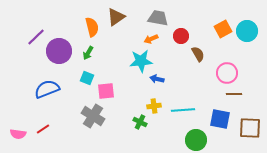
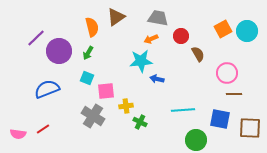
purple line: moved 1 px down
yellow cross: moved 28 px left
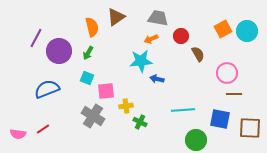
purple line: rotated 18 degrees counterclockwise
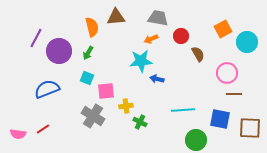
brown triangle: rotated 30 degrees clockwise
cyan circle: moved 11 px down
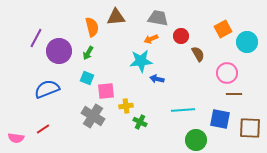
pink semicircle: moved 2 px left, 4 px down
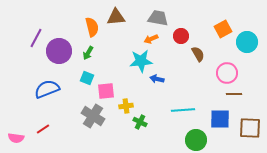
blue square: rotated 10 degrees counterclockwise
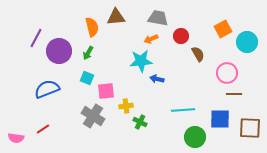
green circle: moved 1 px left, 3 px up
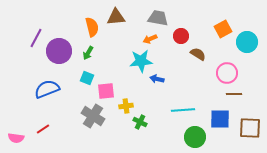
orange arrow: moved 1 px left
brown semicircle: rotated 28 degrees counterclockwise
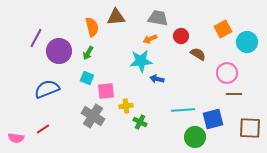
blue square: moved 7 px left; rotated 15 degrees counterclockwise
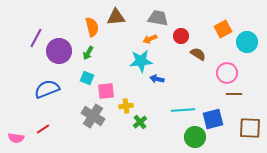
green cross: rotated 24 degrees clockwise
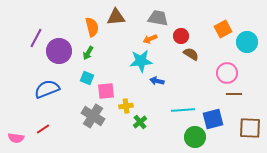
brown semicircle: moved 7 px left
blue arrow: moved 2 px down
